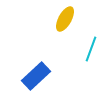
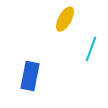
blue rectangle: moved 6 px left; rotated 36 degrees counterclockwise
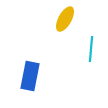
cyan line: rotated 15 degrees counterclockwise
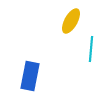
yellow ellipse: moved 6 px right, 2 px down
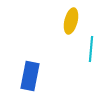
yellow ellipse: rotated 15 degrees counterclockwise
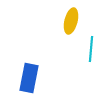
blue rectangle: moved 1 px left, 2 px down
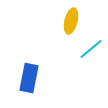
cyan line: rotated 45 degrees clockwise
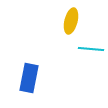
cyan line: rotated 45 degrees clockwise
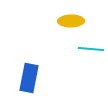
yellow ellipse: rotated 75 degrees clockwise
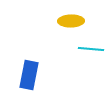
blue rectangle: moved 3 px up
